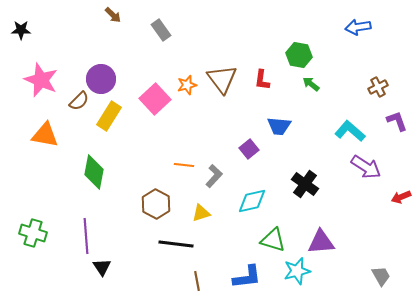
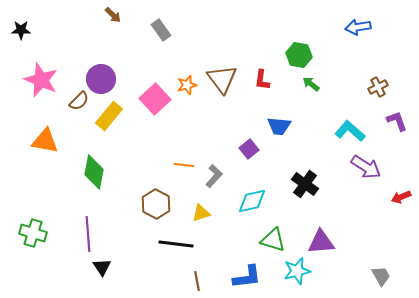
yellow rectangle: rotated 8 degrees clockwise
orange triangle: moved 6 px down
purple line: moved 2 px right, 2 px up
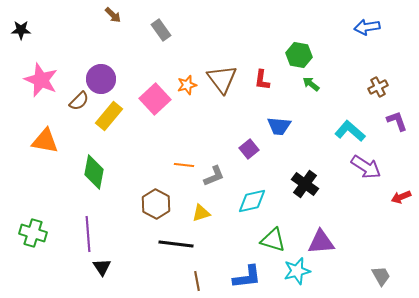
blue arrow: moved 9 px right
gray L-shape: rotated 25 degrees clockwise
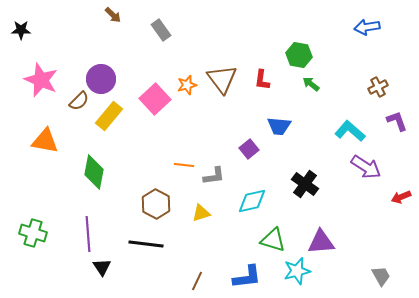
gray L-shape: rotated 15 degrees clockwise
black line: moved 30 px left
brown line: rotated 36 degrees clockwise
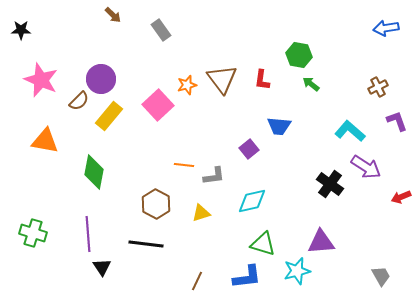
blue arrow: moved 19 px right, 1 px down
pink square: moved 3 px right, 6 px down
black cross: moved 25 px right
green triangle: moved 10 px left, 4 px down
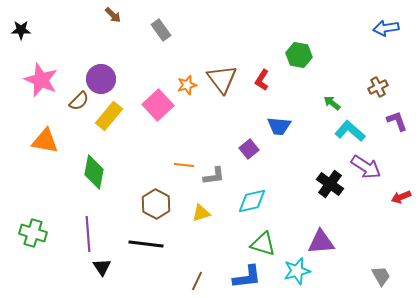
red L-shape: rotated 25 degrees clockwise
green arrow: moved 21 px right, 19 px down
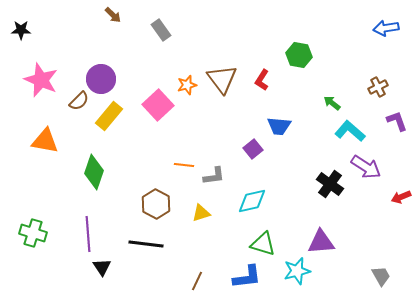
purple square: moved 4 px right
green diamond: rotated 8 degrees clockwise
